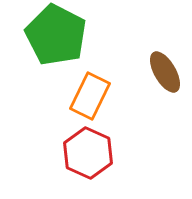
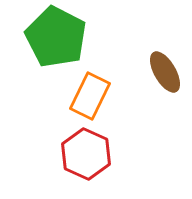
green pentagon: moved 2 px down
red hexagon: moved 2 px left, 1 px down
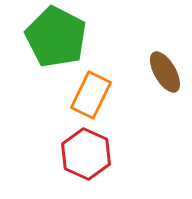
orange rectangle: moved 1 px right, 1 px up
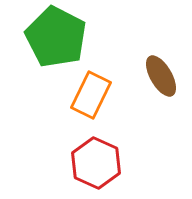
brown ellipse: moved 4 px left, 4 px down
red hexagon: moved 10 px right, 9 px down
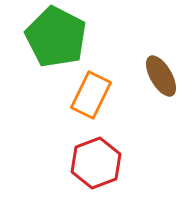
red hexagon: rotated 15 degrees clockwise
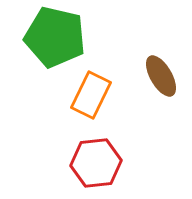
green pentagon: moved 1 px left; rotated 14 degrees counterclockwise
red hexagon: rotated 15 degrees clockwise
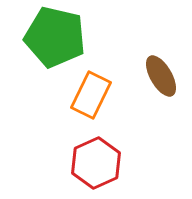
red hexagon: rotated 18 degrees counterclockwise
